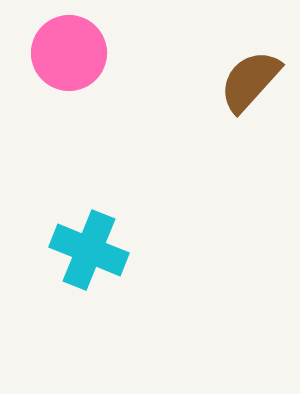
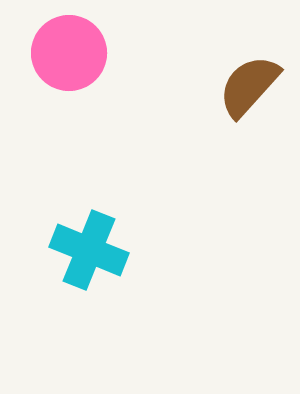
brown semicircle: moved 1 px left, 5 px down
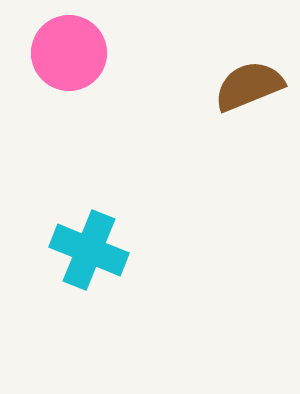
brown semicircle: rotated 26 degrees clockwise
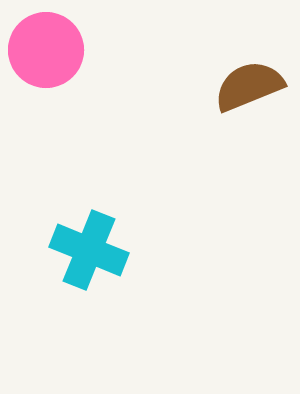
pink circle: moved 23 px left, 3 px up
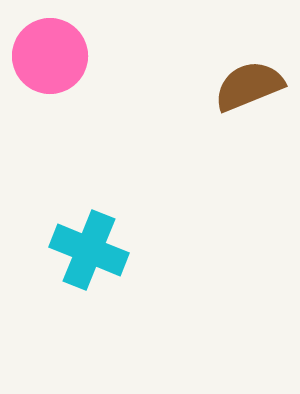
pink circle: moved 4 px right, 6 px down
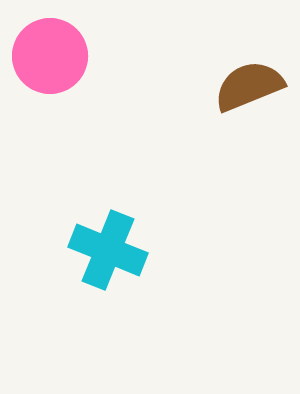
cyan cross: moved 19 px right
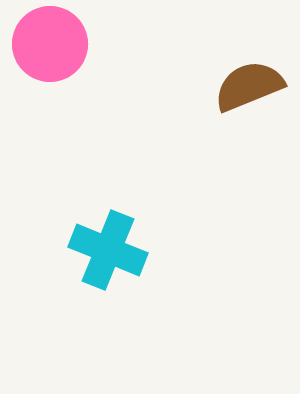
pink circle: moved 12 px up
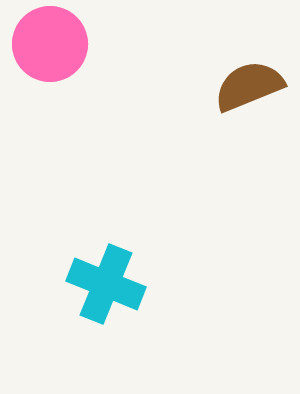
cyan cross: moved 2 px left, 34 px down
